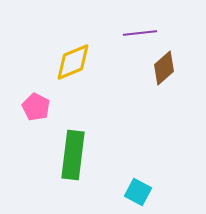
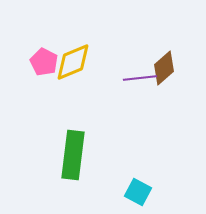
purple line: moved 45 px down
pink pentagon: moved 8 px right, 45 px up
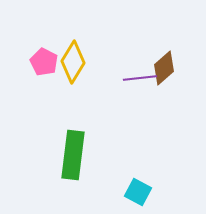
yellow diamond: rotated 36 degrees counterclockwise
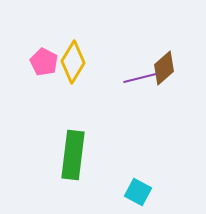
purple line: rotated 8 degrees counterclockwise
